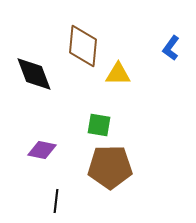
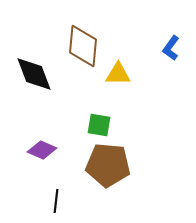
purple diamond: rotated 12 degrees clockwise
brown pentagon: moved 2 px left, 2 px up; rotated 6 degrees clockwise
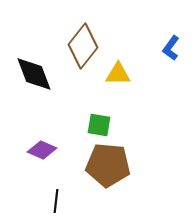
brown diamond: rotated 33 degrees clockwise
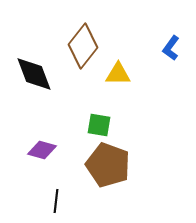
purple diamond: rotated 8 degrees counterclockwise
brown pentagon: rotated 15 degrees clockwise
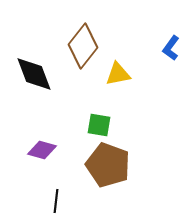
yellow triangle: rotated 12 degrees counterclockwise
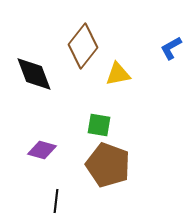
blue L-shape: rotated 25 degrees clockwise
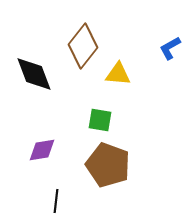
blue L-shape: moved 1 px left
yellow triangle: rotated 16 degrees clockwise
green square: moved 1 px right, 5 px up
purple diamond: rotated 24 degrees counterclockwise
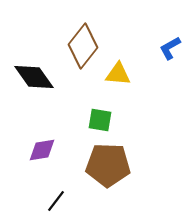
black diamond: moved 3 px down; rotated 15 degrees counterclockwise
brown pentagon: rotated 18 degrees counterclockwise
black line: rotated 30 degrees clockwise
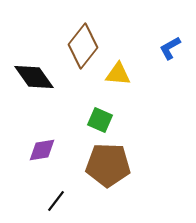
green square: rotated 15 degrees clockwise
